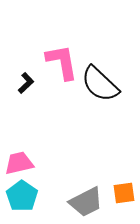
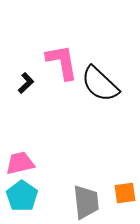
pink trapezoid: moved 1 px right
orange square: moved 1 px right
gray trapezoid: rotated 69 degrees counterclockwise
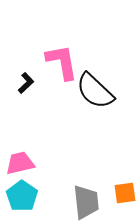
black semicircle: moved 5 px left, 7 px down
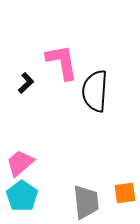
black semicircle: rotated 51 degrees clockwise
pink trapezoid: rotated 28 degrees counterclockwise
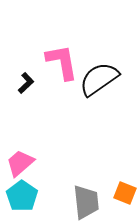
black semicircle: moved 4 px right, 12 px up; rotated 51 degrees clockwise
orange square: rotated 30 degrees clockwise
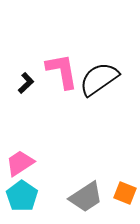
pink L-shape: moved 9 px down
pink trapezoid: rotated 8 degrees clockwise
gray trapezoid: moved 5 px up; rotated 63 degrees clockwise
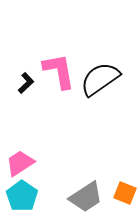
pink L-shape: moved 3 px left
black semicircle: moved 1 px right
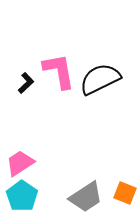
black semicircle: rotated 9 degrees clockwise
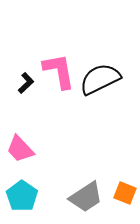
pink trapezoid: moved 14 px up; rotated 100 degrees counterclockwise
